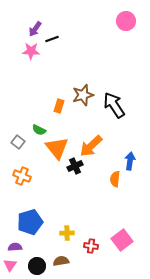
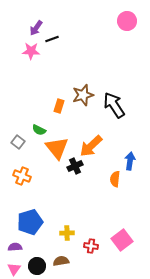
pink circle: moved 1 px right
purple arrow: moved 1 px right, 1 px up
pink triangle: moved 4 px right, 4 px down
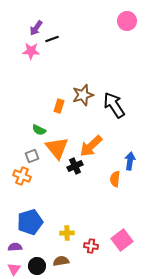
gray square: moved 14 px right, 14 px down; rotated 32 degrees clockwise
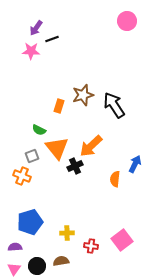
blue arrow: moved 5 px right, 3 px down; rotated 18 degrees clockwise
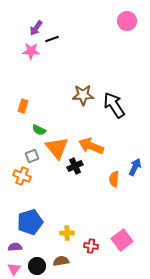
brown star: rotated 15 degrees clockwise
orange rectangle: moved 36 px left
orange arrow: rotated 65 degrees clockwise
blue arrow: moved 3 px down
orange semicircle: moved 1 px left
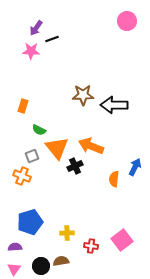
black arrow: rotated 56 degrees counterclockwise
black circle: moved 4 px right
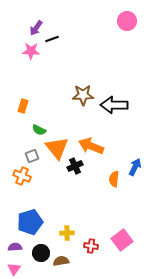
black circle: moved 13 px up
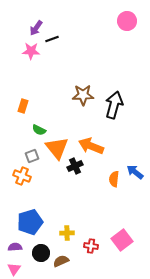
black arrow: rotated 104 degrees clockwise
blue arrow: moved 5 px down; rotated 78 degrees counterclockwise
brown semicircle: rotated 14 degrees counterclockwise
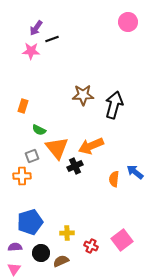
pink circle: moved 1 px right, 1 px down
orange arrow: rotated 45 degrees counterclockwise
orange cross: rotated 24 degrees counterclockwise
red cross: rotated 16 degrees clockwise
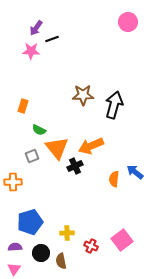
orange cross: moved 9 px left, 6 px down
brown semicircle: rotated 77 degrees counterclockwise
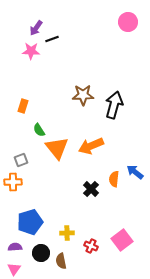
green semicircle: rotated 32 degrees clockwise
gray square: moved 11 px left, 4 px down
black cross: moved 16 px right, 23 px down; rotated 21 degrees counterclockwise
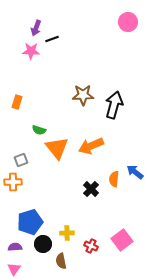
purple arrow: rotated 14 degrees counterclockwise
orange rectangle: moved 6 px left, 4 px up
green semicircle: rotated 40 degrees counterclockwise
black circle: moved 2 px right, 9 px up
